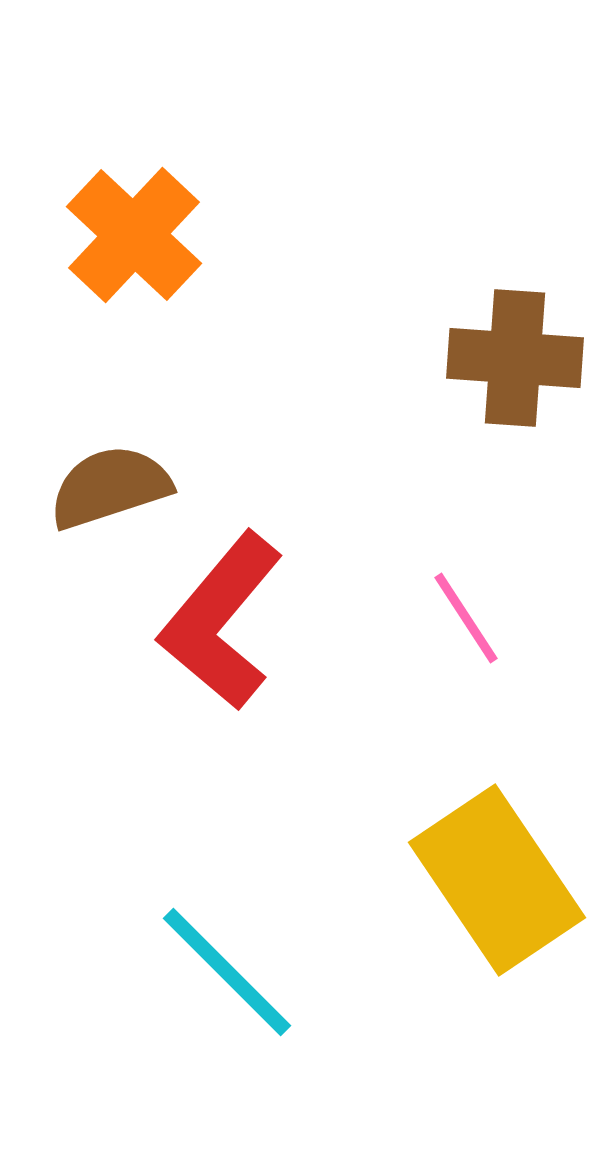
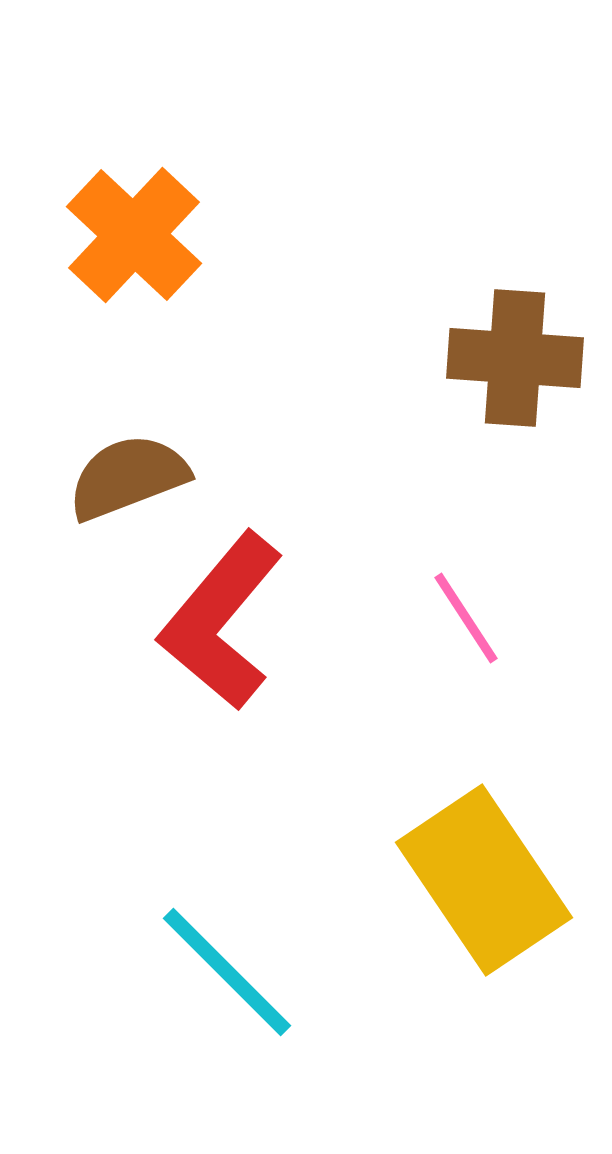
brown semicircle: moved 18 px right, 10 px up; rotated 3 degrees counterclockwise
yellow rectangle: moved 13 px left
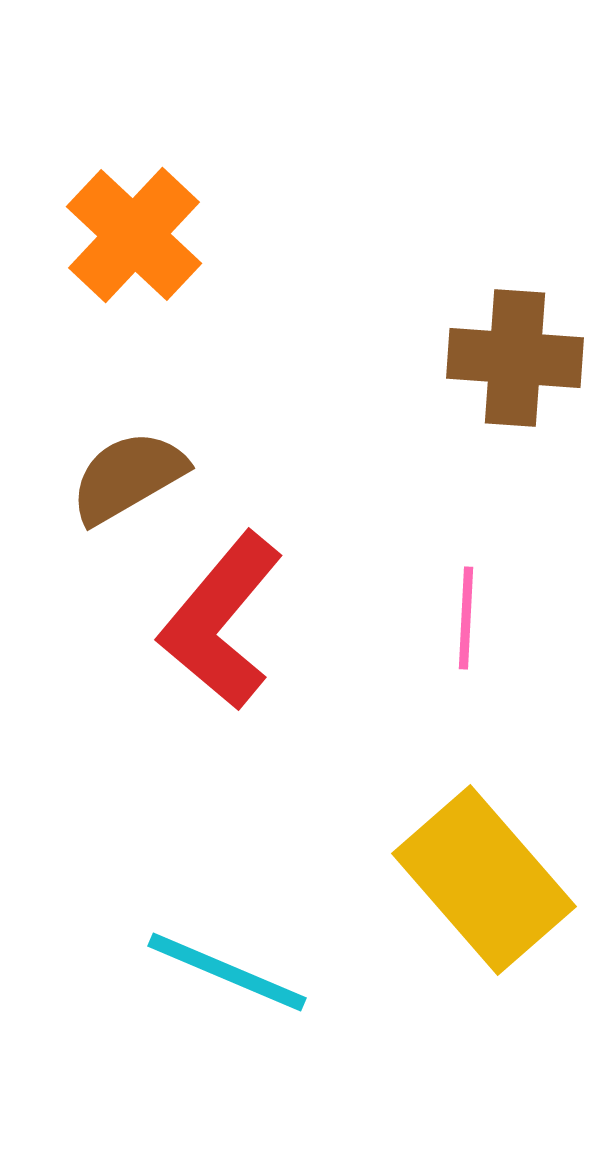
brown semicircle: rotated 9 degrees counterclockwise
pink line: rotated 36 degrees clockwise
yellow rectangle: rotated 7 degrees counterclockwise
cyan line: rotated 22 degrees counterclockwise
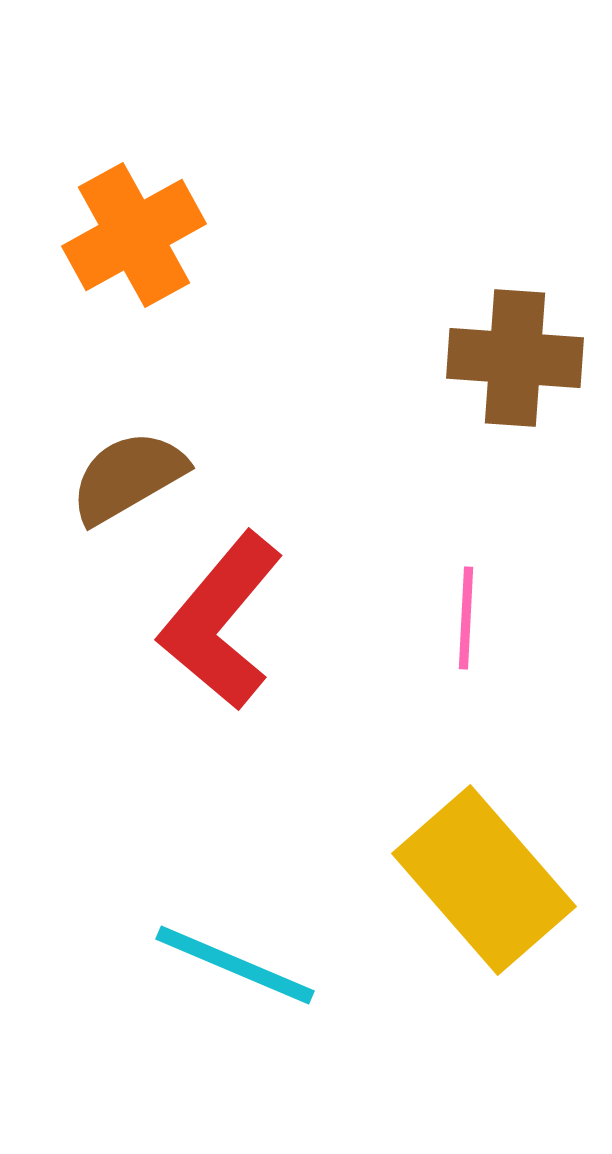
orange cross: rotated 18 degrees clockwise
cyan line: moved 8 px right, 7 px up
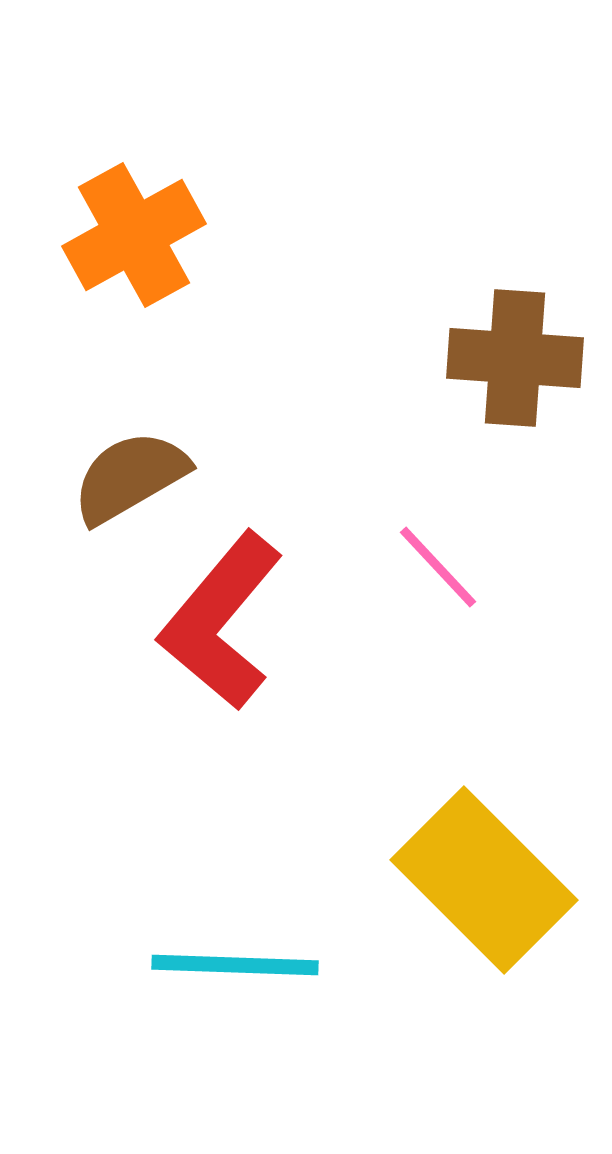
brown semicircle: moved 2 px right
pink line: moved 28 px left, 51 px up; rotated 46 degrees counterclockwise
yellow rectangle: rotated 4 degrees counterclockwise
cyan line: rotated 21 degrees counterclockwise
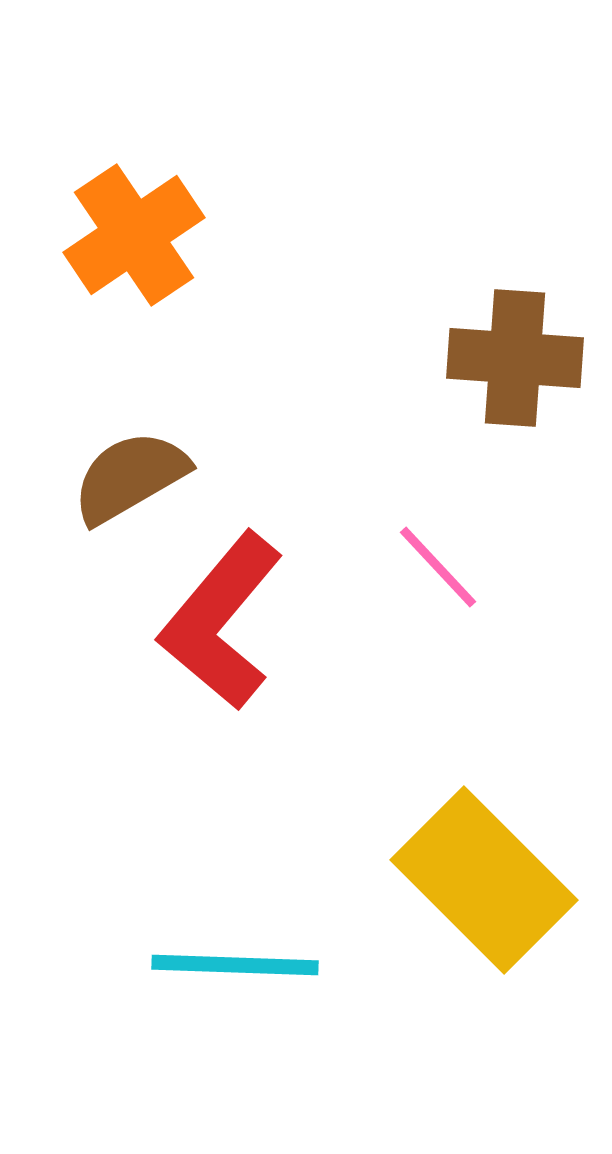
orange cross: rotated 5 degrees counterclockwise
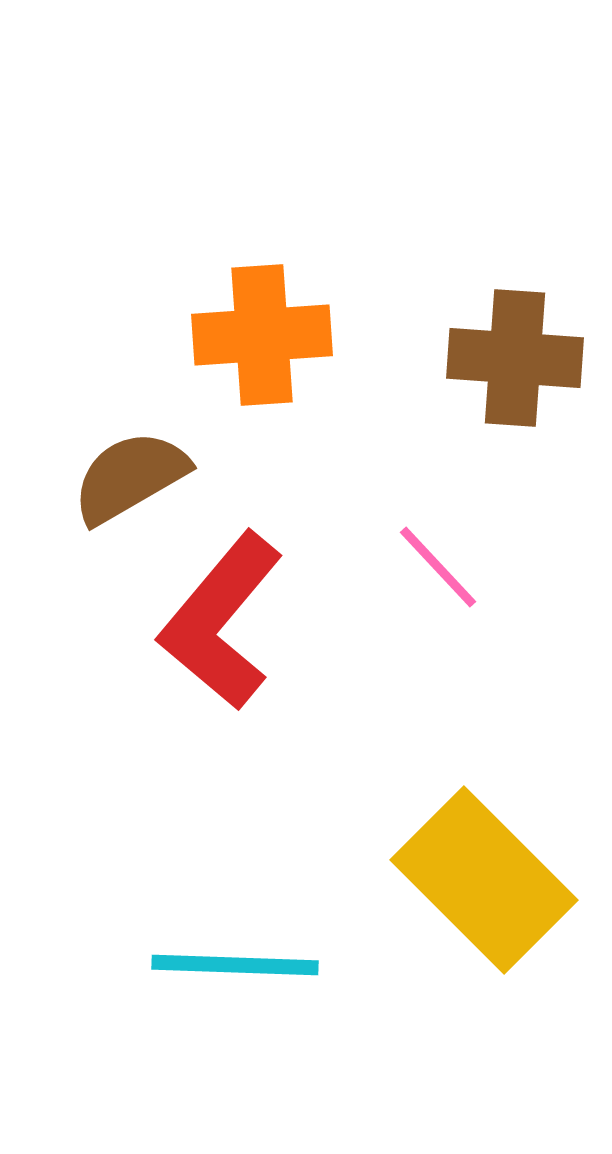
orange cross: moved 128 px right, 100 px down; rotated 30 degrees clockwise
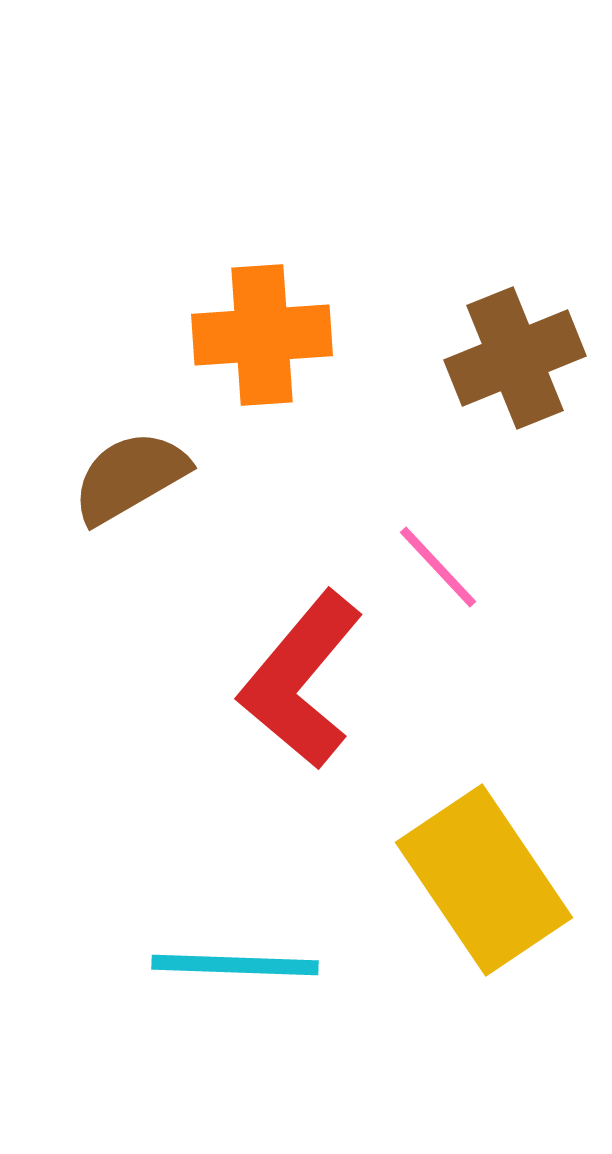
brown cross: rotated 26 degrees counterclockwise
red L-shape: moved 80 px right, 59 px down
yellow rectangle: rotated 11 degrees clockwise
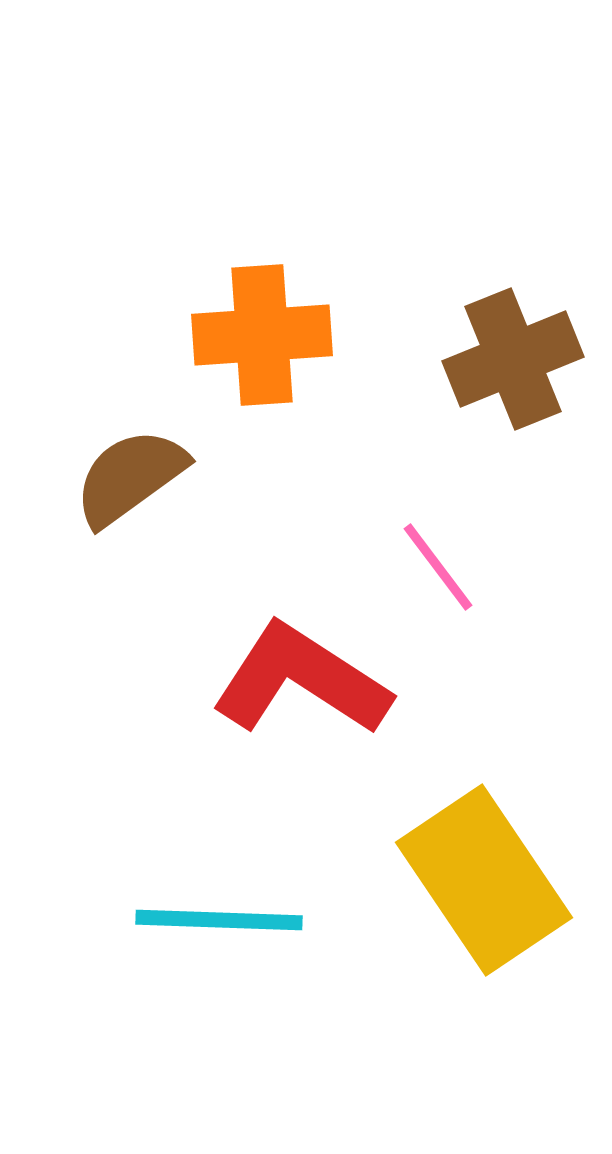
brown cross: moved 2 px left, 1 px down
brown semicircle: rotated 6 degrees counterclockwise
pink line: rotated 6 degrees clockwise
red L-shape: rotated 83 degrees clockwise
cyan line: moved 16 px left, 45 px up
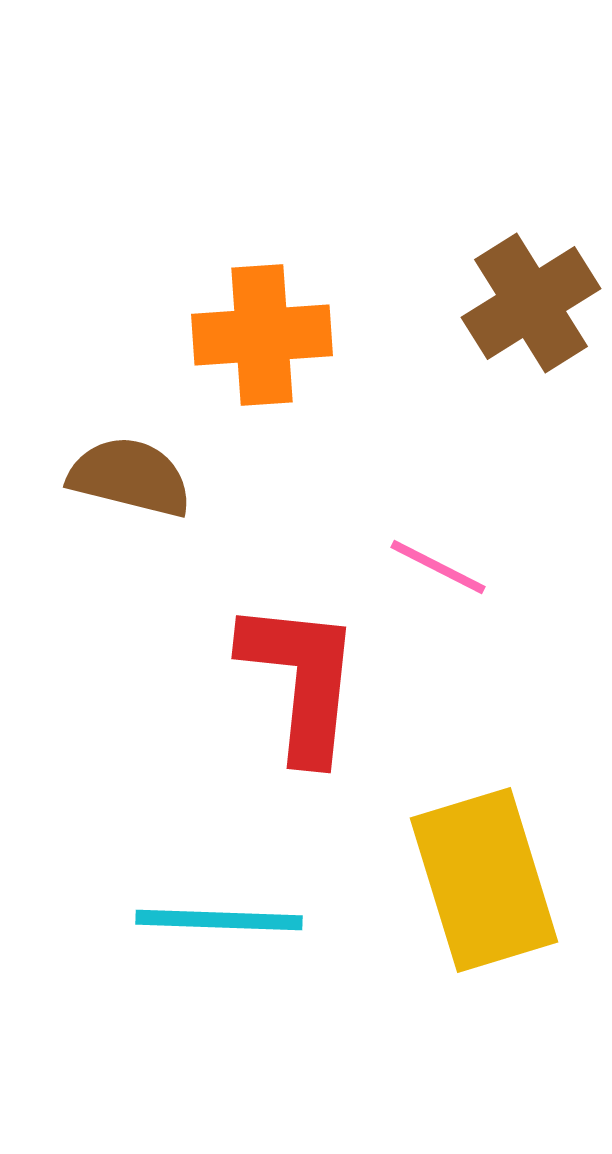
brown cross: moved 18 px right, 56 px up; rotated 10 degrees counterclockwise
brown semicircle: rotated 50 degrees clockwise
pink line: rotated 26 degrees counterclockwise
red L-shape: rotated 63 degrees clockwise
yellow rectangle: rotated 17 degrees clockwise
